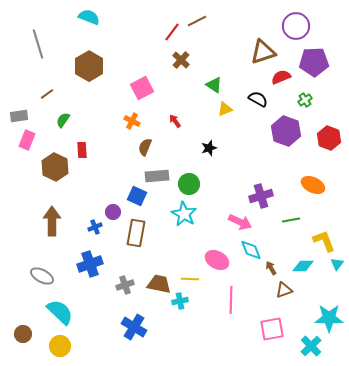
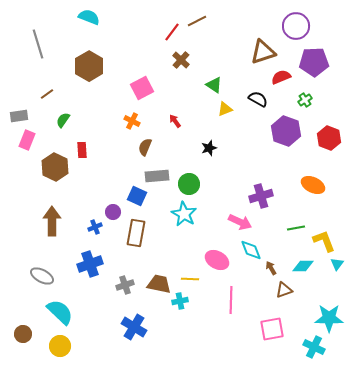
green line at (291, 220): moved 5 px right, 8 px down
cyan cross at (311, 346): moved 3 px right, 1 px down; rotated 20 degrees counterclockwise
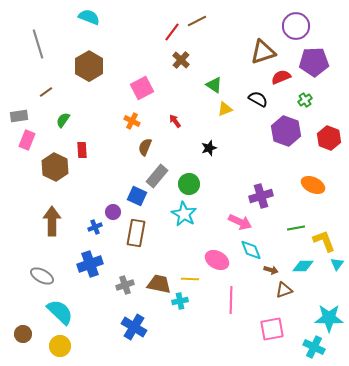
brown line at (47, 94): moved 1 px left, 2 px up
gray rectangle at (157, 176): rotated 45 degrees counterclockwise
brown arrow at (271, 268): moved 2 px down; rotated 136 degrees clockwise
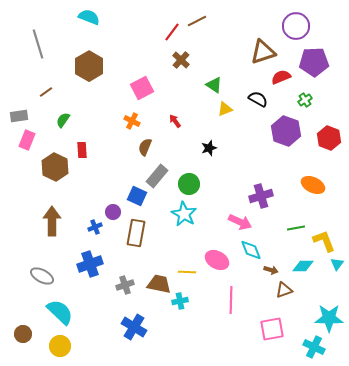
yellow line at (190, 279): moved 3 px left, 7 px up
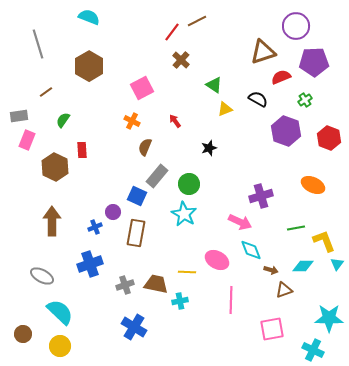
brown trapezoid at (159, 284): moved 3 px left
cyan cross at (314, 347): moved 1 px left, 3 px down
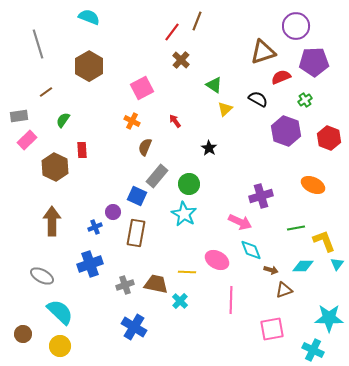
brown line at (197, 21): rotated 42 degrees counterclockwise
yellow triangle at (225, 109): rotated 21 degrees counterclockwise
pink rectangle at (27, 140): rotated 24 degrees clockwise
black star at (209, 148): rotated 21 degrees counterclockwise
cyan cross at (180, 301): rotated 35 degrees counterclockwise
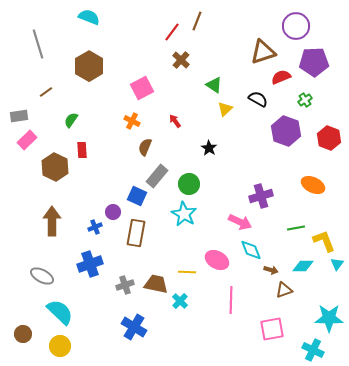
green semicircle at (63, 120): moved 8 px right
